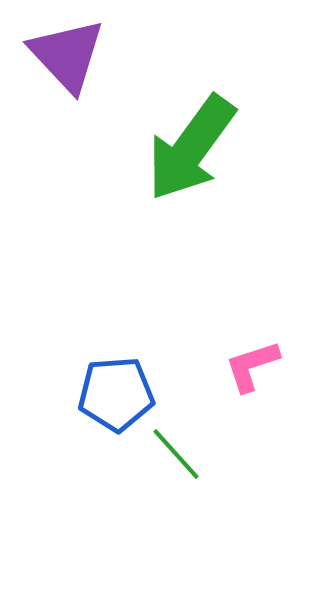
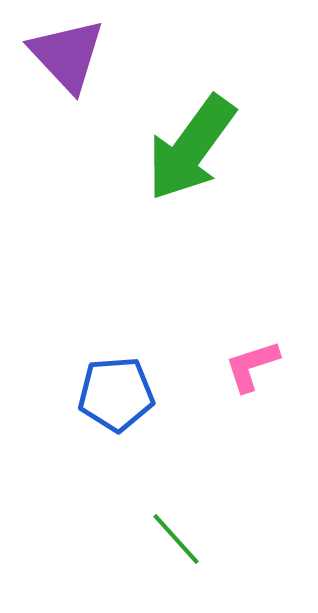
green line: moved 85 px down
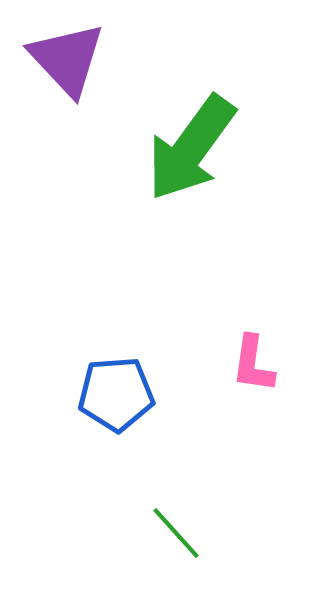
purple triangle: moved 4 px down
pink L-shape: moved 1 px right, 2 px up; rotated 64 degrees counterclockwise
green line: moved 6 px up
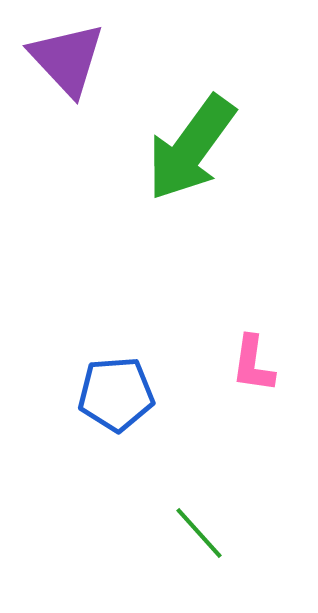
green line: moved 23 px right
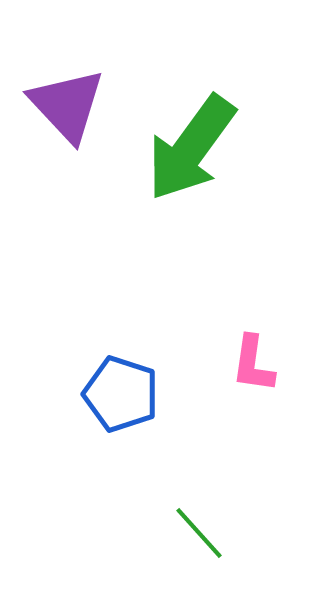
purple triangle: moved 46 px down
blue pentagon: moved 5 px right; rotated 22 degrees clockwise
